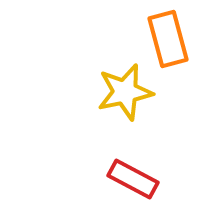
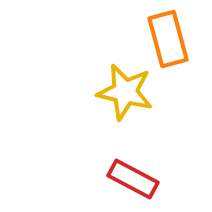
yellow star: rotated 26 degrees clockwise
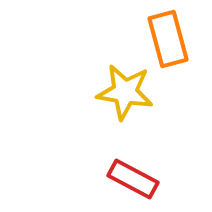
yellow star: rotated 4 degrees counterclockwise
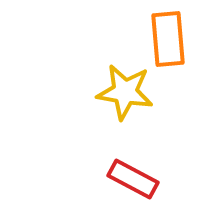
orange rectangle: rotated 10 degrees clockwise
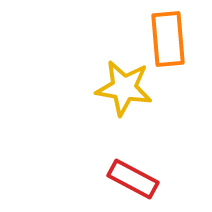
yellow star: moved 1 px left, 4 px up
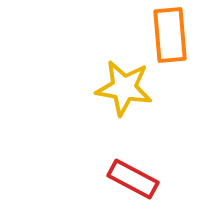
orange rectangle: moved 2 px right, 4 px up
